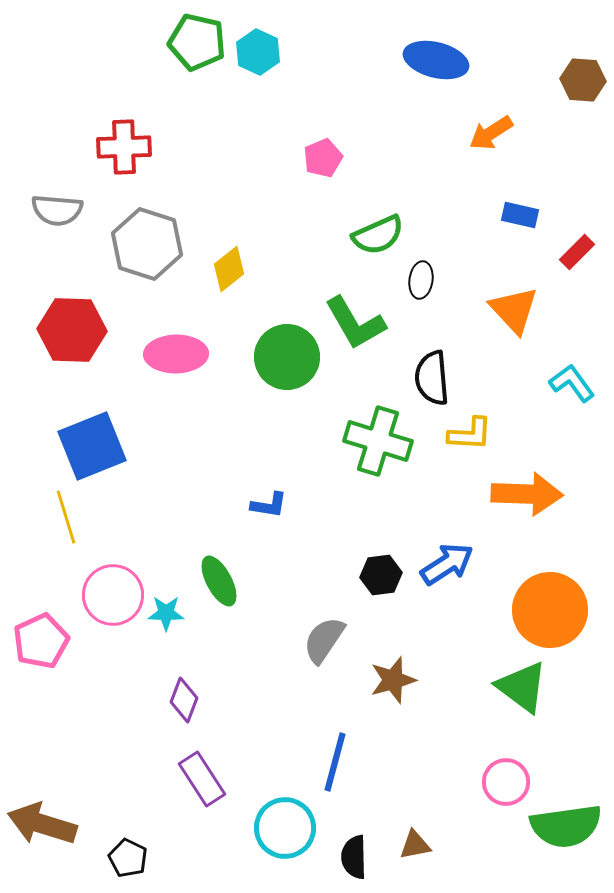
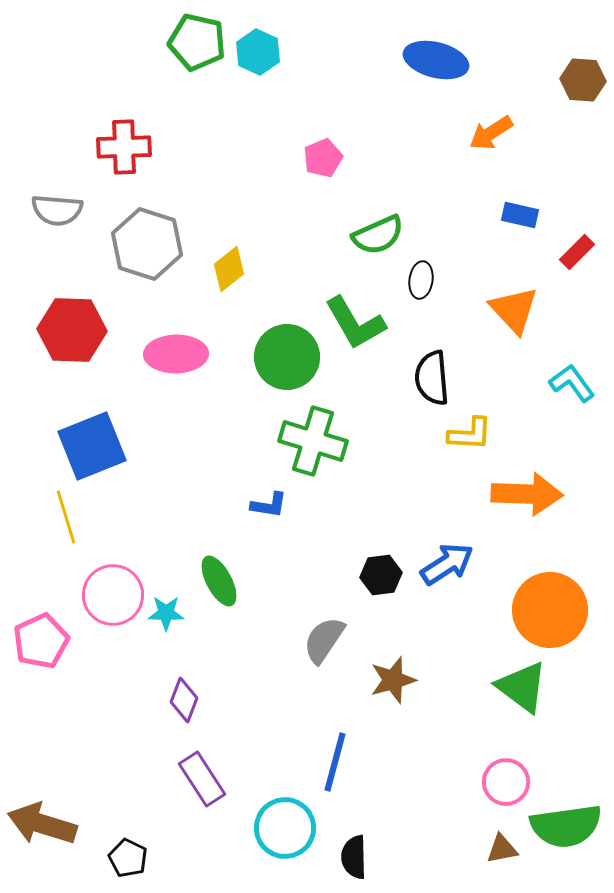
green cross at (378, 441): moved 65 px left
brown triangle at (415, 845): moved 87 px right, 4 px down
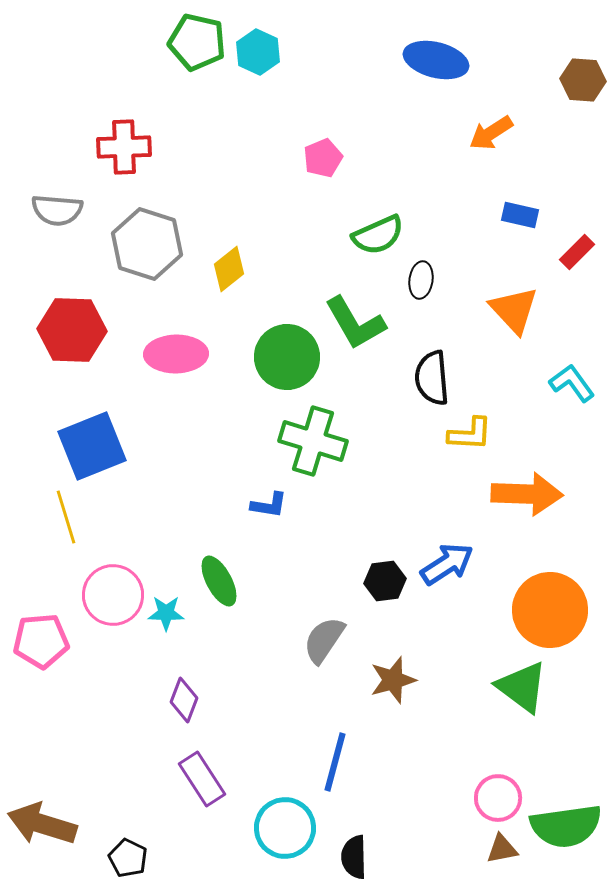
black hexagon at (381, 575): moved 4 px right, 6 px down
pink pentagon at (41, 641): rotated 20 degrees clockwise
pink circle at (506, 782): moved 8 px left, 16 px down
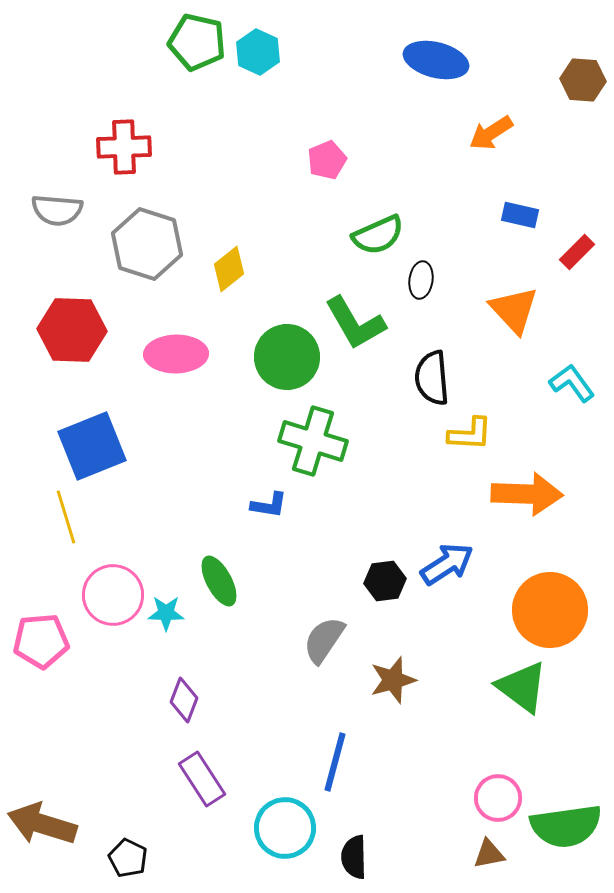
pink pentagon at (323, 158): moved 4 px right, 2 px down
brown triangle at (502, 849): moved 13 px left, 5 px down
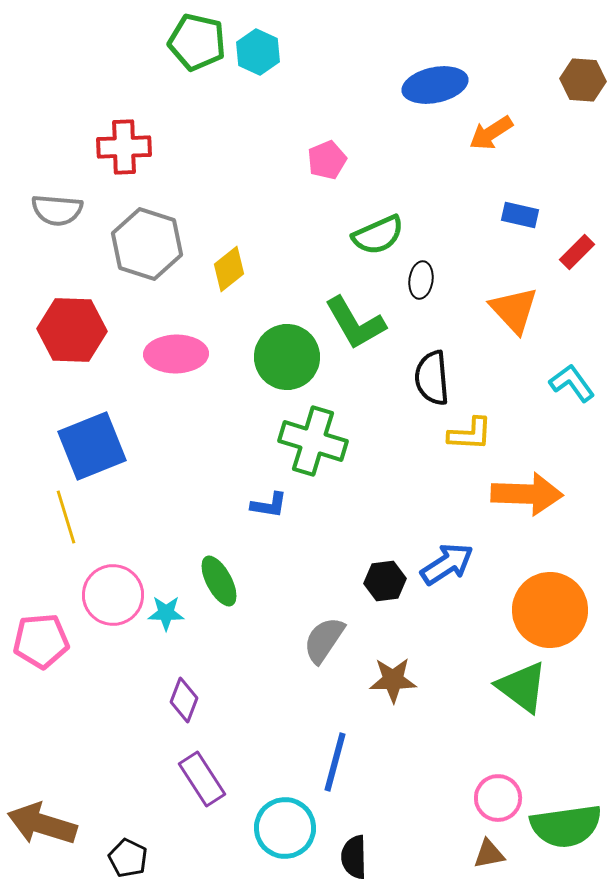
blue ellipse at (436, 60): moved 1 px left, 25 px down; rotated 26 degrees counterclockwise
brown star at (393, 680): rotated 15 degrees clockwise
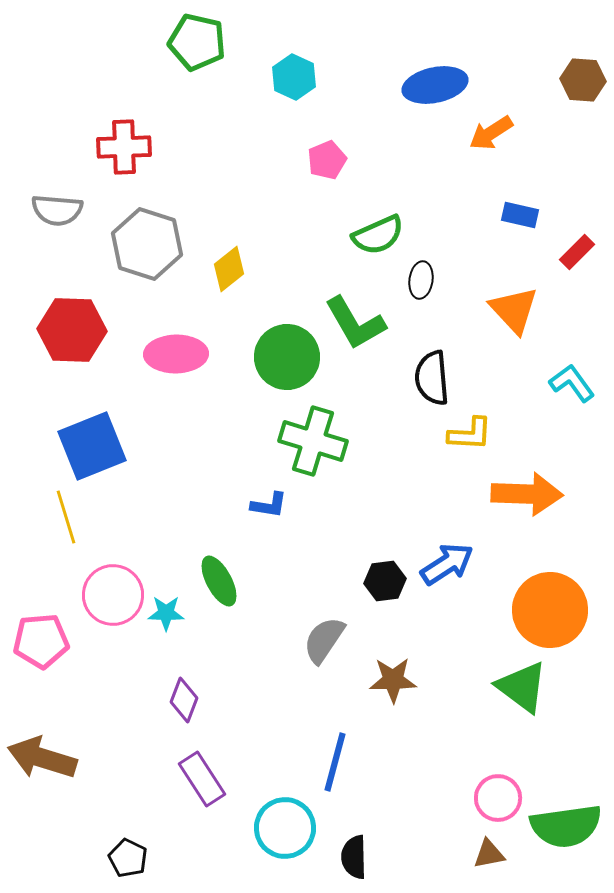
cyan hexagon at (258, 52): moved 36 px right, 25 px down
brown arrow at (42, 824): moved 66 px up
